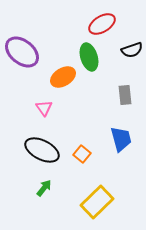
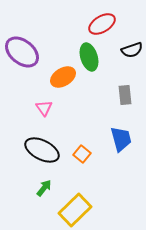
yellow rectangle: moved 22 px left, 8 px down
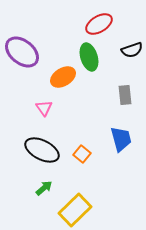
red ellipse: moved 3 px left
green arrow: rotated 12 degrees clockwise
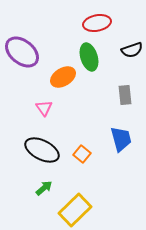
red ellipse: moved 2 px left, 1 px up; rotated 20 degrees clockwise
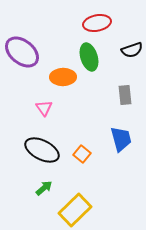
orange ellipse: rotated 30 degrees clockwise
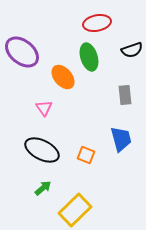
orange ellipse: rotated 50 degrees clockwise
orange square: moved 4 px right, 1 px down; rotated 18 degrees counterclockwise
green arrow: moved 1 px left
